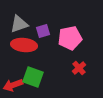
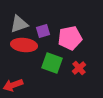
green square: moved 19 px right, 14 px up
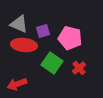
gray triangle: rotated 42 degrees clockwise
pink pentagon: rotated 25 degrees clockwise
green square: rotated 15 degrees clockwise
red arrow: moved 4 px right, 1 px up
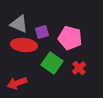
purple square: moved 1 px left, 1 px down
red arrow: moved 1 px up
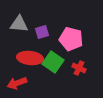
gray triangle: rotated 18 degrees counterclockwise
pink pentagon: moved 1 px right, 1 px down
red ellipse: moved 6 px right, 13 px down
green square: moved 1 px right, 1 px up
red cross: rotated 24 degrees counterclockwise
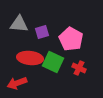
pink pentagon: rotated 15 degrees clockwise
green square: rotated 10 degrees counterclockwise
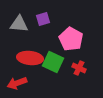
purple square: moved 1 px right, 13 px up
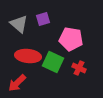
gray triangle: rotated 36 degrees clockwise
pink pentagon: rotated 20 degrees counterclockwise
red ellipse: moved 2 px left, 2 px up
red arrow: rotated 24 degrees counterclockwise
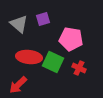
red ellipse: moved 1 px right, 1 px down
red arrow: moved 1 px right, 2 px down
